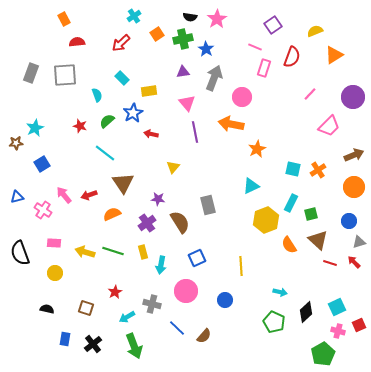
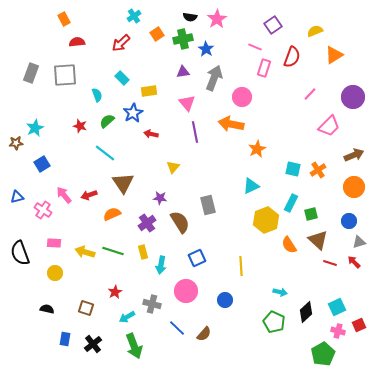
purple star at (158, 199): moved 2 px right, 1 px up
brown semicircle at (204, 336): moved 2 px up
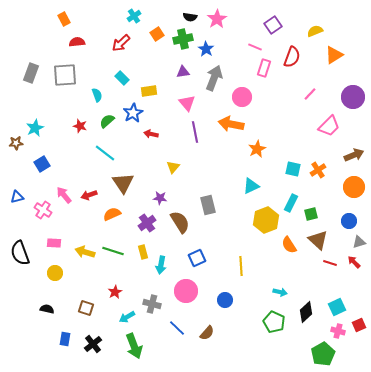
brown semicircle at (204, 334): moved 3 px right, 1 px up
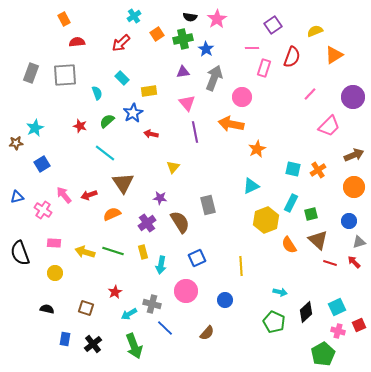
pink line at (255, 47): moved 3 px left, 1 px down; rotated 24 degrees counterclockwise
cyan semicircle at (97, 95): moved 2 px up
cyan arrow at (127, 317): moved 2 px right, 3 px up
blue line at (177, 328): moved 12 px left
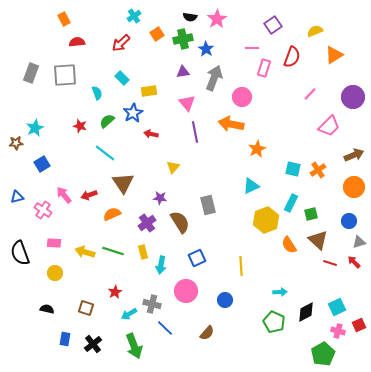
cyan arrow at (280, 292): rotated 16 degrees counterclockwise
black diamond at (306, 312): rotated 15 degrees clockwise
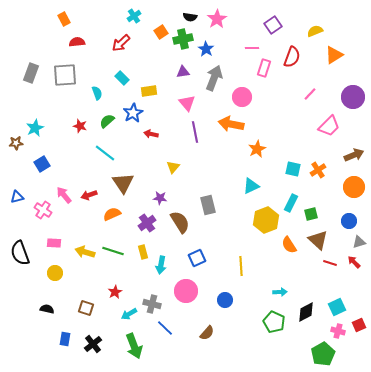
orange square at (157, 34): moved 4 px right, 2 px up
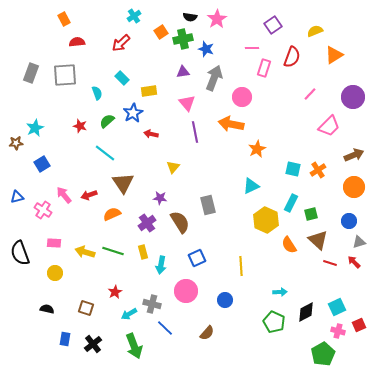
blue star at (206, 49): rotated 14 degrees counterclockwise
yellow hexagon at (266, 220): rotated 15 degrees counterclockwise
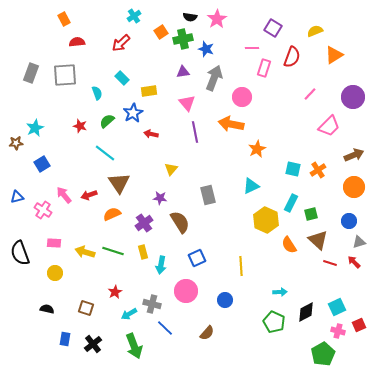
purple square at (273, 25): moved 3 px down; rotated 24 degrees counterclockwise
yellow triangle at (173, 167): moved 2 px left, 2 px down
brown triangle at (123, 183): moved 4 px left
gray rectangle at (208, 205): moved 10 px up
purple cross at (147, 223): moved 3 px left
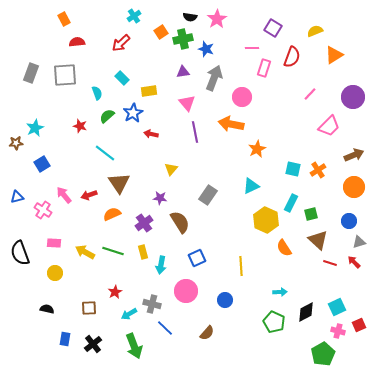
green semicircle at (107, 121): moved 5 px up
gray rectangle at (208, 195): rotated 48 degrees clockwise
orange semicircle at (289, 245): moved 5 px left, 3 px down
yellow arrow at (85, 252): rotated 12 degrees clockwise
brown square at (86, 308): moved 3 px right; rotated 21 degrees counterclockwise
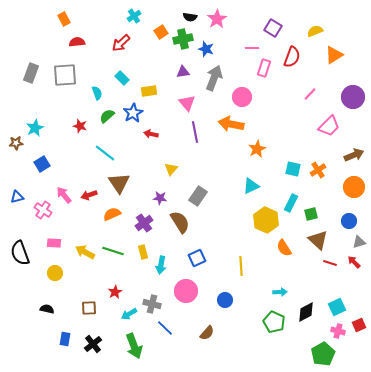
gray rectangle at (208, 195): moved 10 px left, 1 px down
